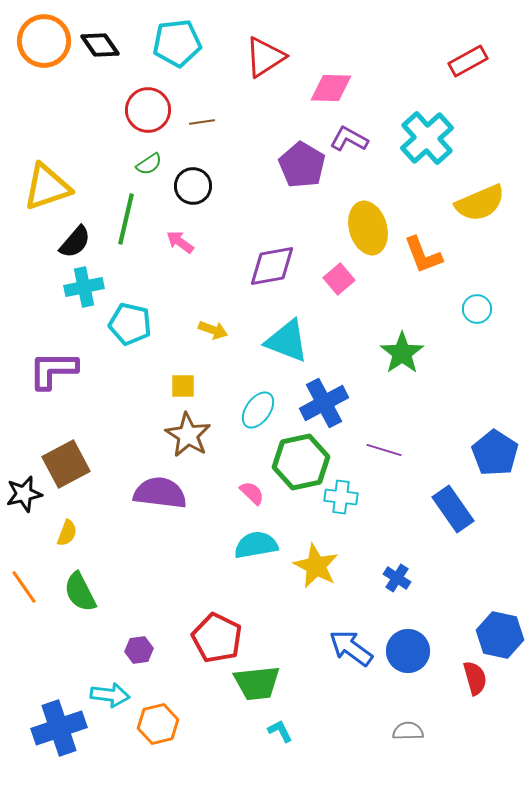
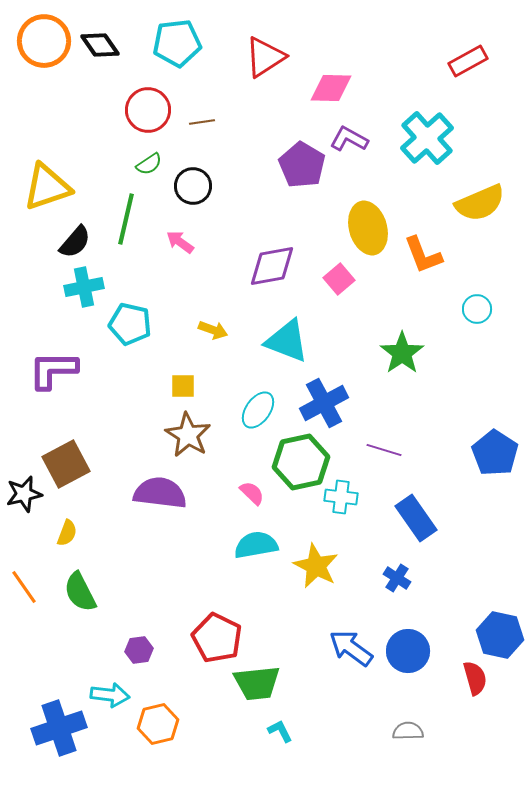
blue rectangle at (453, 509): moved 37 px left, 9 px down
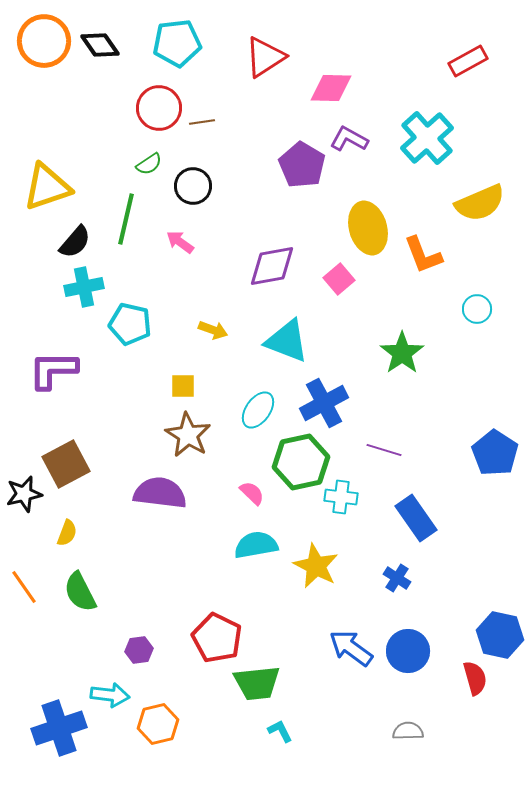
red circle at (148, 110): moved 11 px right, 2 px up
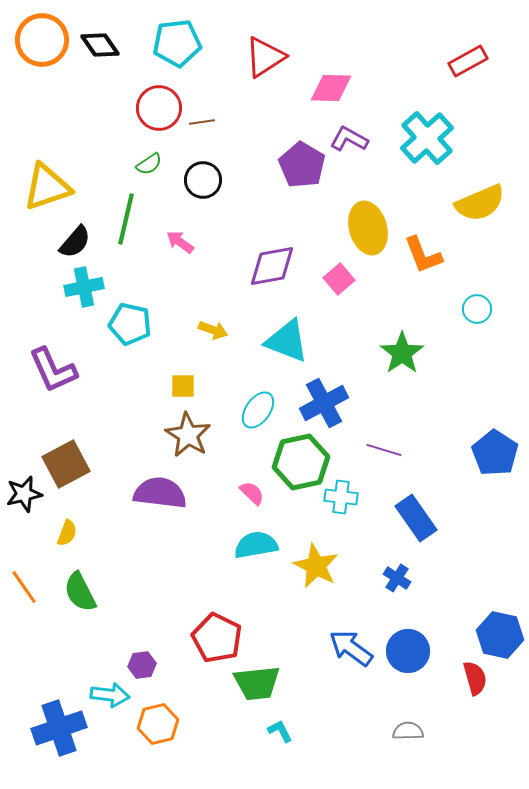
orange circle at (44, 41): moved 2 px left, 1 px up
black circle at (193, 186): moved 10 px right, 6 px up
purple L-shape at (53, 370): rotated 114 degrees counterclockwise
purple hexagon at (139, 650): moved 3 px right, 15 px down
